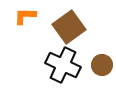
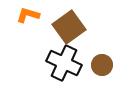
orange L-shape: moved 3 px right, 1 px up; rotated 15 degrees clockwise
black cross: moved 1 px right, 2 px up
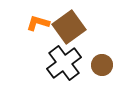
orange L-shape: moved 10 px right, 8 px down
black cross: rotated 28 degrees clockwise
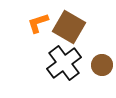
orange L-shape: rotated 35 degrees counterclockwise
brown square: rotated 24 degrees counterclockwise
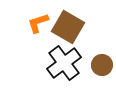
brown square: moved 1 px left
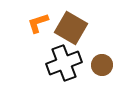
brown square: moved 3 px right, 1 px down
black cross: rotated 16 degrees clockwise
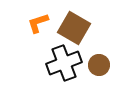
brown square: moved 3 px right
brown circle: moved 3 px left
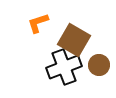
brown square: moved 12 px down
black cross: moved 4 px down
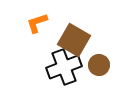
orange L-shape: moved 1 px left
